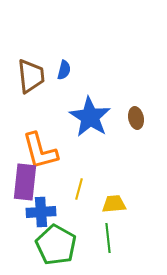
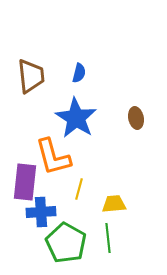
blue semicircle: moved 15 px right, 3 px down
blue star: moved 14 px left, 1 px down
orange L-shape: moved 13 px right, 6 px down
green pentagon: moved 10 px right, 2 px up
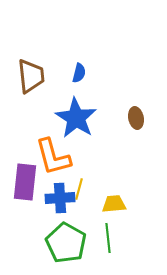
blue cross: moved 19 px right, 14 px up
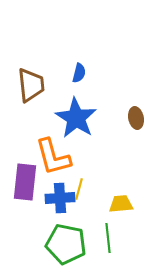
brown trapezoid: moved 9 px down
yellow trapezoid: moved 7 px right
green pentagon: moved 1 px down; rotated 18 degrees counterclockwise
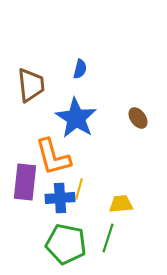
blue semicircle: moved 1 px right, 4 px up
brown ellipse: moved 2 px right; rotated 25 degrees counterclockwise
green line: rotated 24 degrees clockwise
